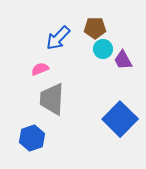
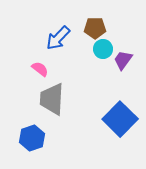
purple trapezoid: rotated 65 degrees clockwise
pink semicircle: rotated 60 degrees clockwise
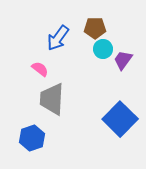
blue arrow: rotated 8 degrees counterclockwise
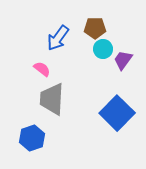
pink semicircle: moved 2 px right
blue square: moved 3 px left, 6 px up
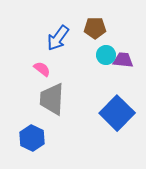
cyan circle: moved 3 px right, 6 px down
purple trapezoid: rotated 60 degrees clockwise
blue hexagon: rotated 15 degrees counterclockwise
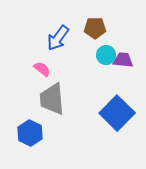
gray trapezoid: rotated 8 degrees counterclockwise
blue hexagon: moved 2 px left, 5 px up
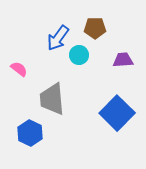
cyan circle: moved 27 px left
purple trapezoid: rotated 10 degrees counterclockwise
pink semicircle: moved 23 px left
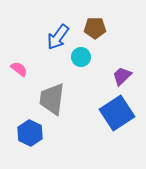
blue arrow: moved 1 px up
cyan circle: moved 2 px right, 2 px down
purple trapezoid: moved 1 px left, 16 px down; rotated 40 degrees counterclockwise
gray trapezoid: rotated 12 degrees clockwise
blue square: rotated 12 degrees clockwise
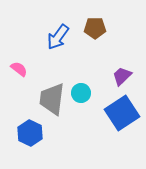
cyan circle: moved 36 px down
blue square: moved 5 px right
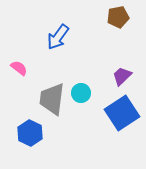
brown pentagon: moved 23 px right, 11 px up; rotated 10 degrees counterclockwise
pink semicircle: moved 1 px up
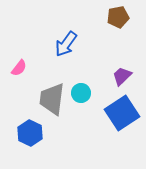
blue arrow: moved 8 px right, 7 px down
pink semicircle: rotated 90 degrees clockwise
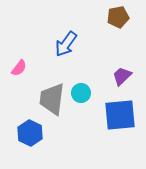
blue square: moved 2 px left, 2 px down; rotated 28 degrees clockwise
